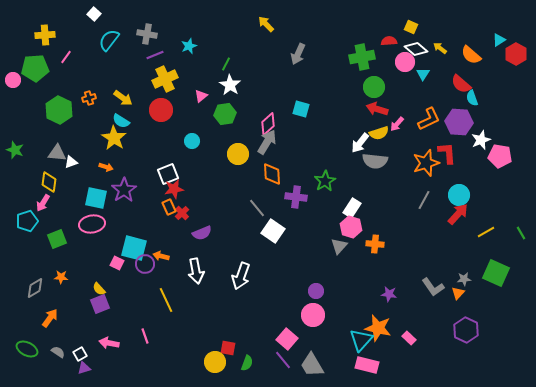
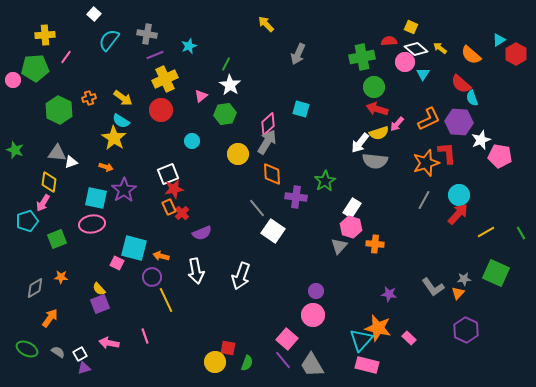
purple circle at (145, 264): moved 7 px right, 13 px down
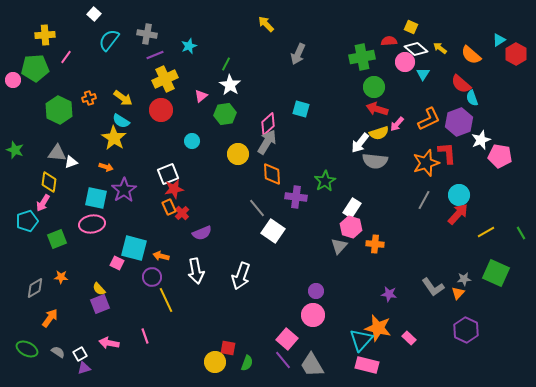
purple hexagon at (459, 122): rotated 24 degrees counterclockwise
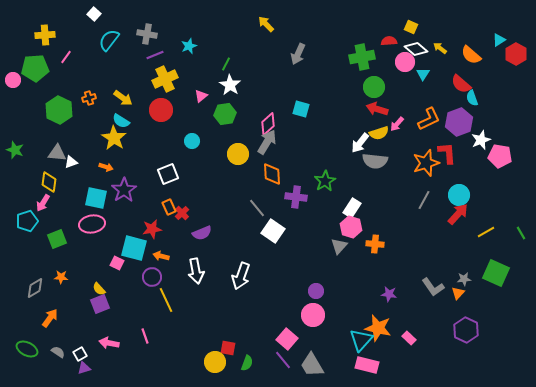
red star at (174, 189): moved 22 px left, 40 px down
